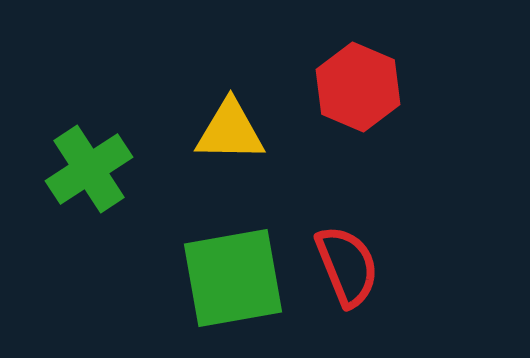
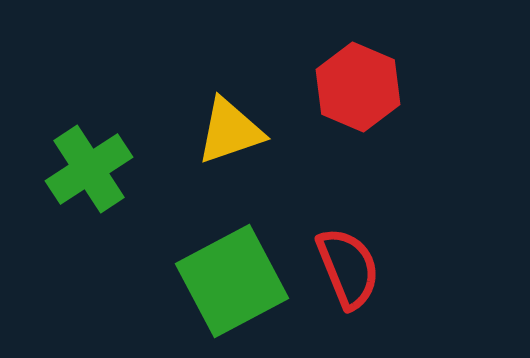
yellow triangle: rotated 20 degrees counterclockwise
red semicircle: moved 1 px right, 2 px down
green square: moved 1 px left, 3 px down; rotated 18 degrees counterclockwise
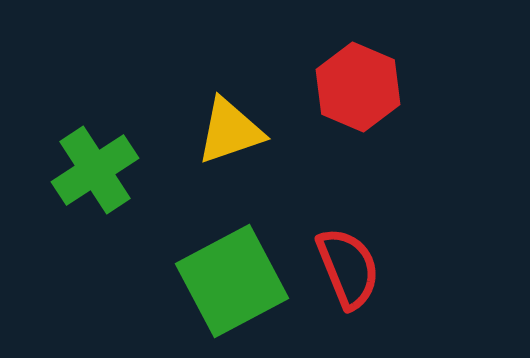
green cross: moved 6 px right, 1 px down
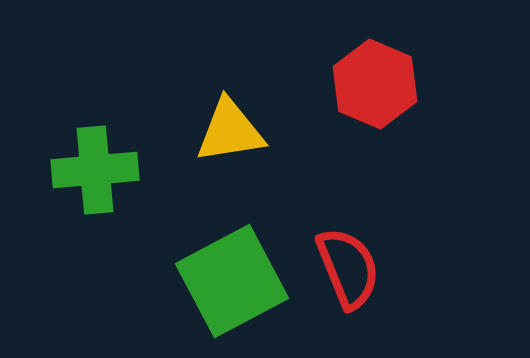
red hexagon: moved 17 px right, 3 px up
yellow triangle: rotated 10 degrees clockwise
green cross: rotated 28 degrees clockwise
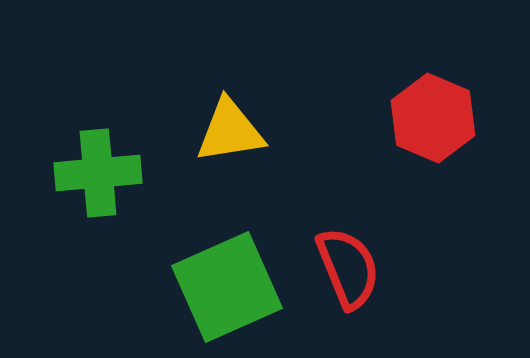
red hexagon: moved 58 px right, 34 px down
green cross: moved 3 px right, 3 px down
green square: moved 5 px left, 6 px down; rotated 4 degrees clockwise
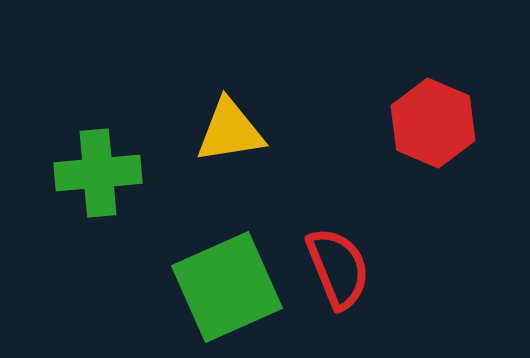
red hexagon: moved 5 px down
red semicircle: moved 10 px left
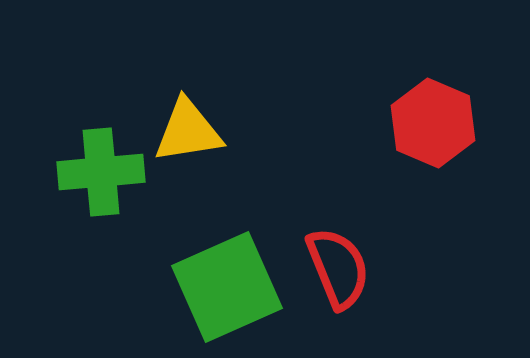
yellow triangle: moved 42 px left
green cross: moved 3 px right, 1 px up
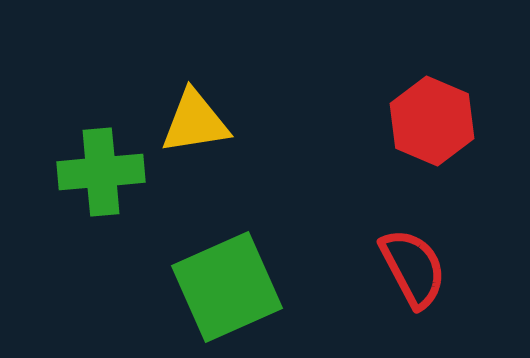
red hexagon: moved 1 px left, 2 px up
yellow triangle: moved 7 px right, 9 px up
red semicircle: moved 75 px right; rotated 6 degrees counterclockwise
